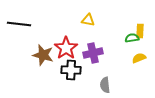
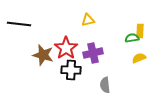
yellow triangle: rotated 24 degrees counterclockwise
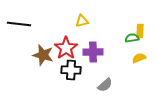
yellow triangle: moved 6 px left, 1 px down
purple cross: moved 1 px up; rotated 12 degrees clockwise
gray semicircle: rotated 126 degrees counterclockwise
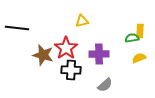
black line: moved 2 px left, 4 px down
purple cross: moved 6 px right, 2 px down
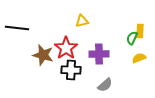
green semicircle: rotated 56 degrees counterclockwise
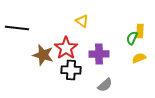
yellow triangle: rotated 48 degrees clockwise
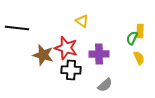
red star: rotated 20 degrees counterclockwise
yellow semicircle: rotated 88 degrees clockwise
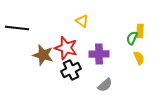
black cross: rotated 30 degrees counterclockwise
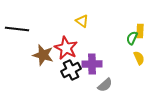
black line: moved 1 px down
red star: rotated 10 degrees clockwise
purple cross: moved 7 px left, 10 px down
